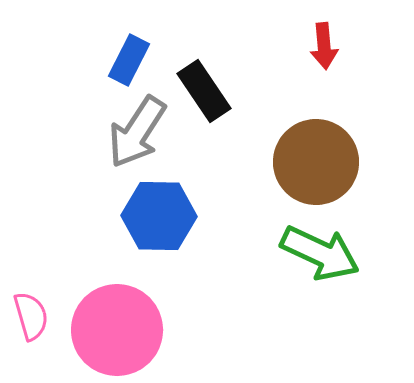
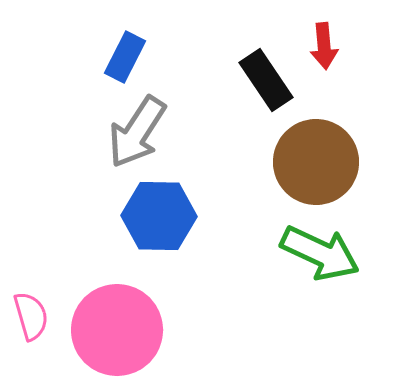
blue rectangle: moved 4 px left, 3 px up
black rectangle: moved 62 px right, 11 px up
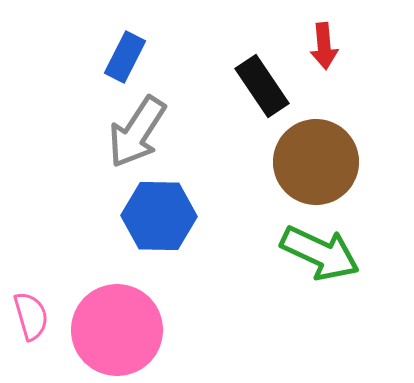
black rectangle: moved 4 px left, 6 px down
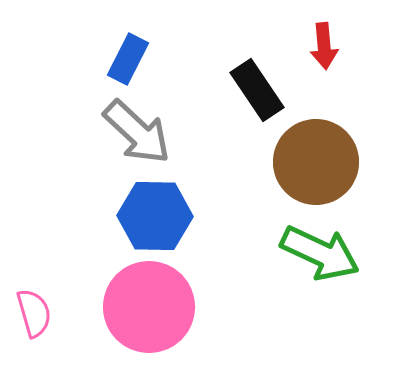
blue rectangle: moved 3 px right, 2 px down
black rectangle: moved 5 px left, 4 px down
gray arrow: rotated 80 degrees counterclockwise
blue hexagon: moved 4 px left
pink semicircle: moved 3 px right, 3 px up
pink circle: moved 32 px right, 23 px up
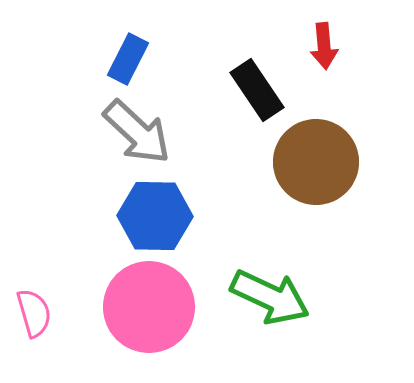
green arrow: moved 50 px left, 44 px down
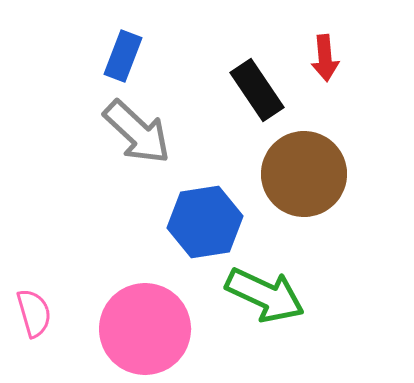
red arrow: moved 1 px right, 12 px down
blue rectangle: moved 5 px left, 3 px up; rotated 6 degrees counterclockwise
brown circle: moved 12 px left, 12 px down
blue hexagon: moved 50 px right, 6 px down; rotated 10 degrees counterclockwise
green arrow: moved 5 px left, 2 px up
pink circle: moved 4 px left, 22 px down
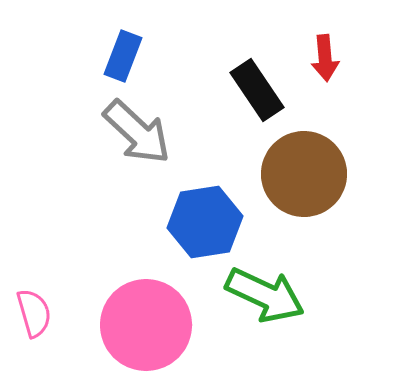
pink circle: moved 1 px right, 4 px up
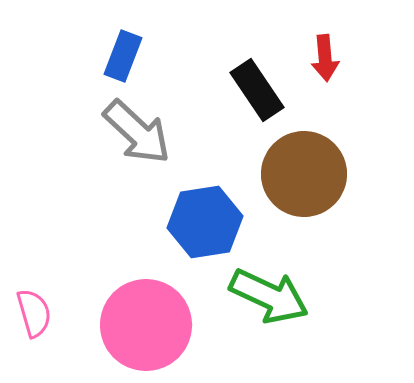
green arrow: moved 4 px right, 1 px down
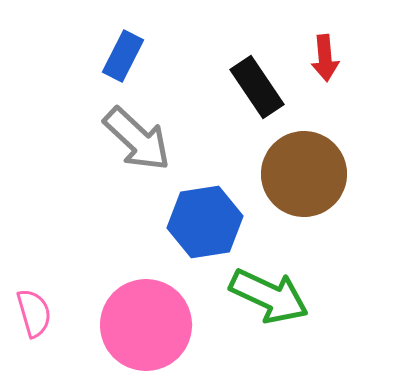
blue rectangle: rotated 6 degrees clockwise
black rectangle: moved 3 px up
gray arrow: moved 7 px down
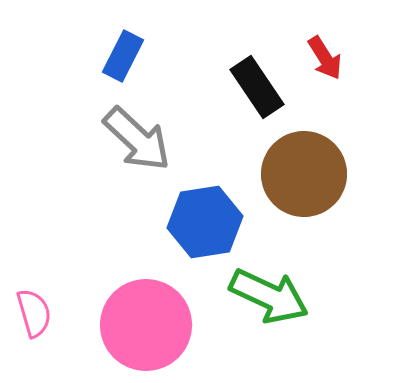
red arrow: rotated 27 degrees counterclockwise
